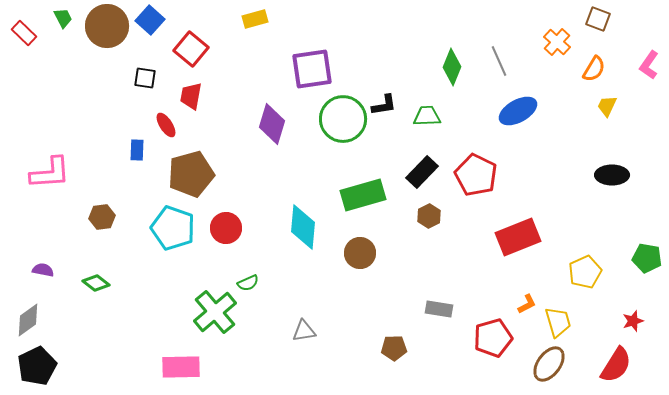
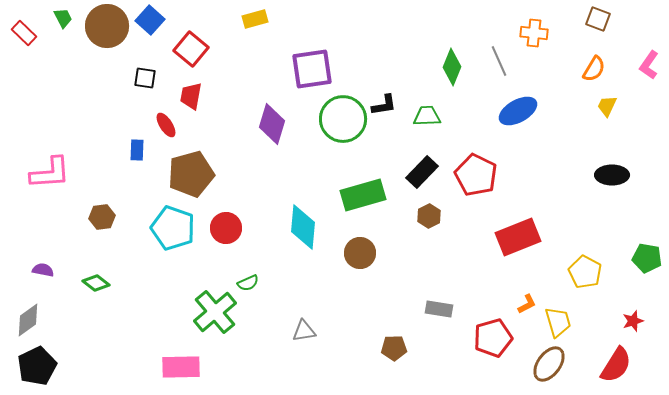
orange cross at (557, 42): moved 23 px left, 9 px up; rotated 36 degrees counterclockwise
yellow pentagon at (585, 272): rotated 20 degrees counterclockwise
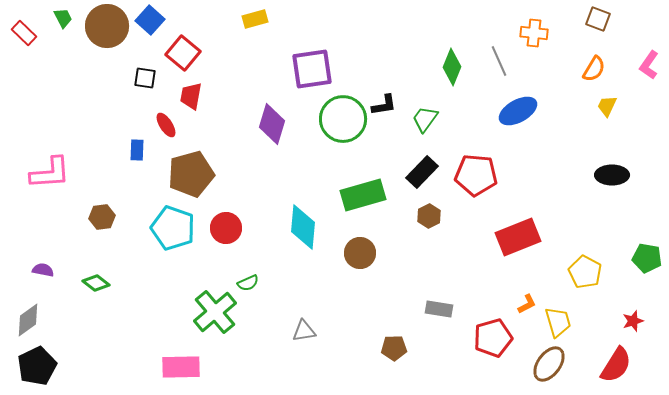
red square at (191, 49): moved 8 px left, 4 px down
green trapezoid at (427, 116): moved 2 px left, 3 px down; rotated 52 degrees counterclockwise
red pentagon at (476, 175): rotated 21 degrees counterclockwise
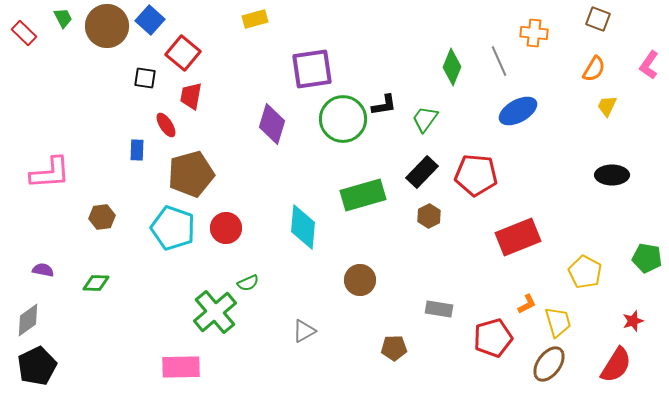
brown circle at (360, 253): moved 27 px down
green diamond at (96, 283): rotated 36 degrees counterclockwise
gray triangle at (304, 331): rotated 20 degrees counterclockwise
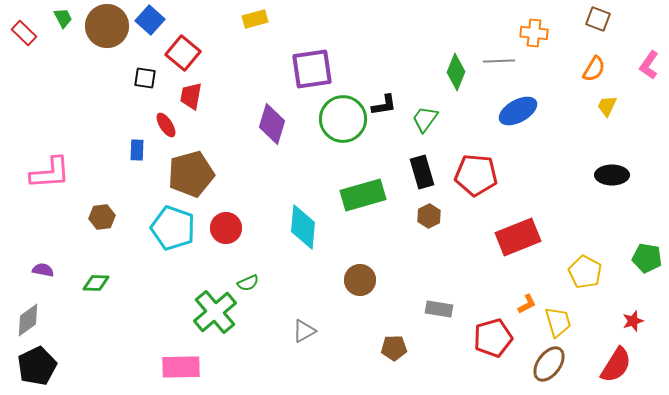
gray line at (499, 61): rotated 68 degrees counterclockwise
green diamond at (452, 67): moved 4 px right, 5 px down
black rectangle at (422, 172): rotated 60 degrees counterclockwise
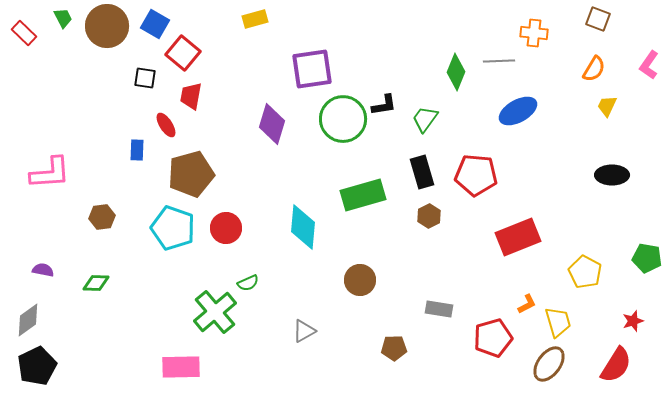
blue square at (150, 20): moved 5 px right, 4 px down; rotated 12 degrees counterclockwise
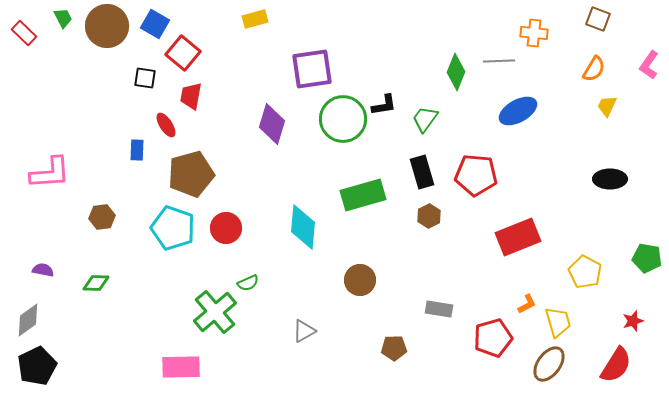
black ellipse at (612, 175): moved 2 px left, 4 px down
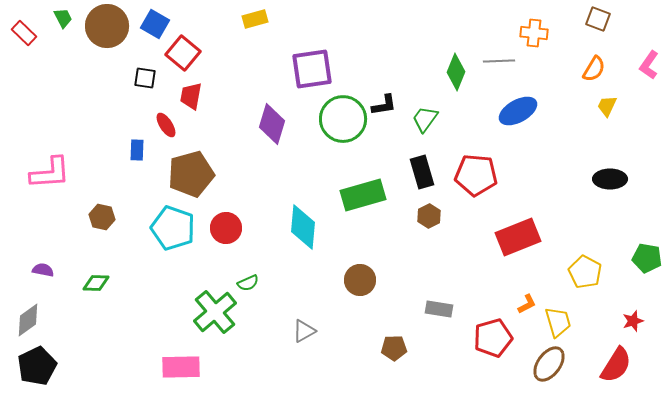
brown hexagon at (102, 217): rotated 20 degrees clockwise
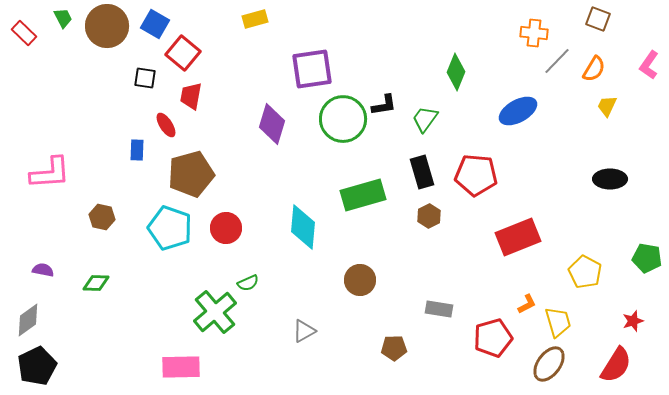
gray line at (499, 61): moved 58 px right; rotated 44 degrees counterclockwise
cyan pentagon at (173, 228): moved 3 px left
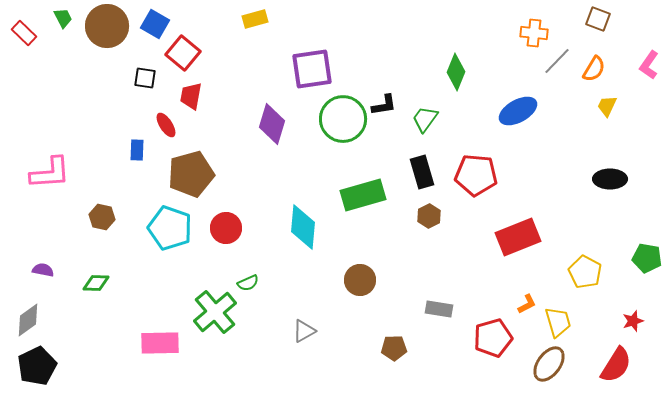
pink rectangle at (181, 367): moved 21 px left, 24 px up
